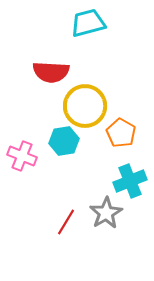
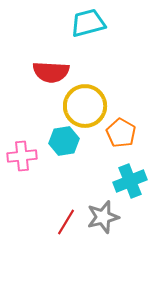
pink cross: rotated 28 degrees counterclockwise
gray star: moved 3 px left, 4 px down; rotated 16 degrees clockwise
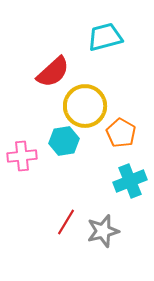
cyan trapezoid: moved 17 px right, 14 px down
red semicircle: moved 2 px right; rotated 45 degrees counterclockwise
gray star: moved 14 px down
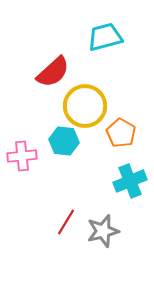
cyan hexagon: rotated 16 degrees clockwise
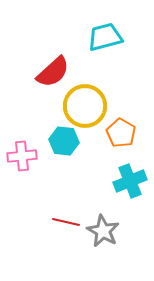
red line: rotated 72 degrees clockwise
gray star: rotated 28 degrees counterclockwise
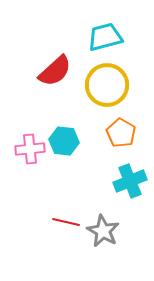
red semicircle: moved 2 px right, 1 px up
yellow circle: moved 22 px right, 21 px up
pink cross: moved 8 px right, 7 px up
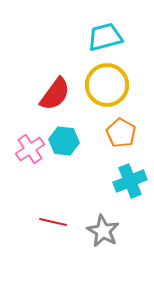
red semicircle: moved 23 px down; rotated 12 degrees counterclockwise
pink cross: rotated 28 degrees counterclockwise
red line: moved 13 px left
